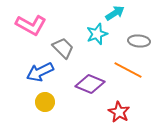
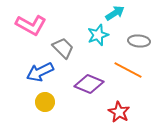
cyan star: moved 1 px right, 1 px down
purple diamond: moved 1 px left
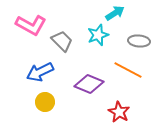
gray trapezoid: moved 1 px left, 7 px up
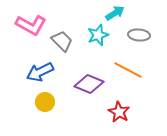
gray ellipse: moved 6 px up
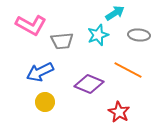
gray trapezoid: rotated 130 degrees clockwise
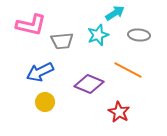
pink L-shape: rotated 16 degrees counterclockwise
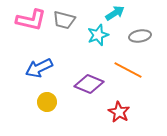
pink L-shape: moved 5 px up
gray ellipse: moved 1 px right, 1 px down; rotated 15 degrees counterclockwise
gray trapezoid: moved 2 px right, 21 px up; rotated 20 degrees clockwise
blue arrow: moved 1 px left, 4 px up
yellow circle: moved 2 px right
